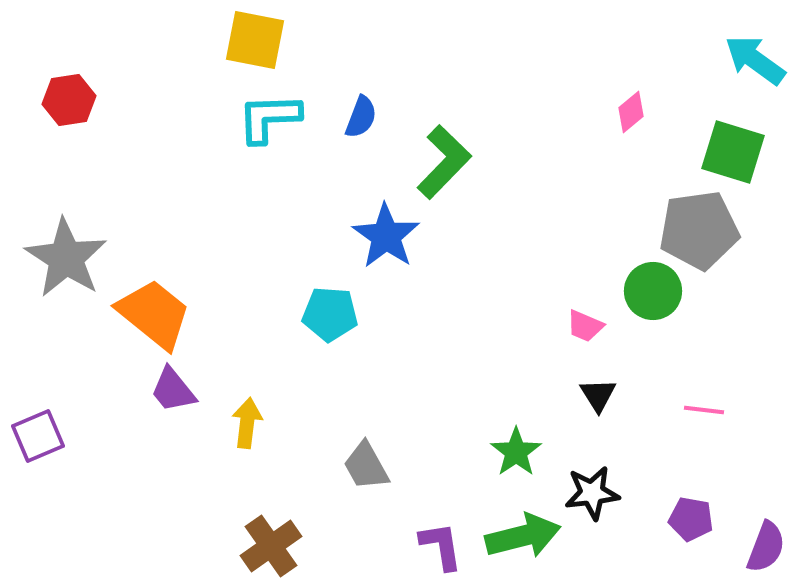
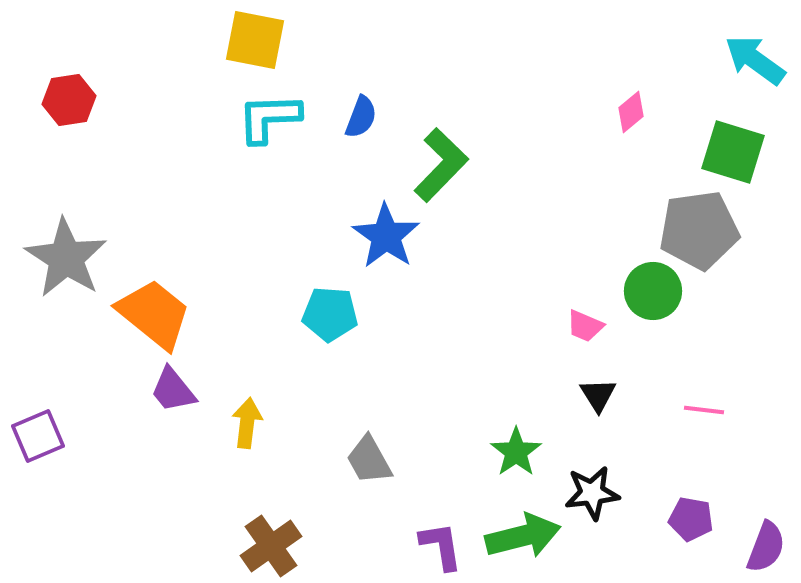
green L-shape: moved 3 px left, 3 px down
gray trapezoid: moved 3 px right, 6 px up
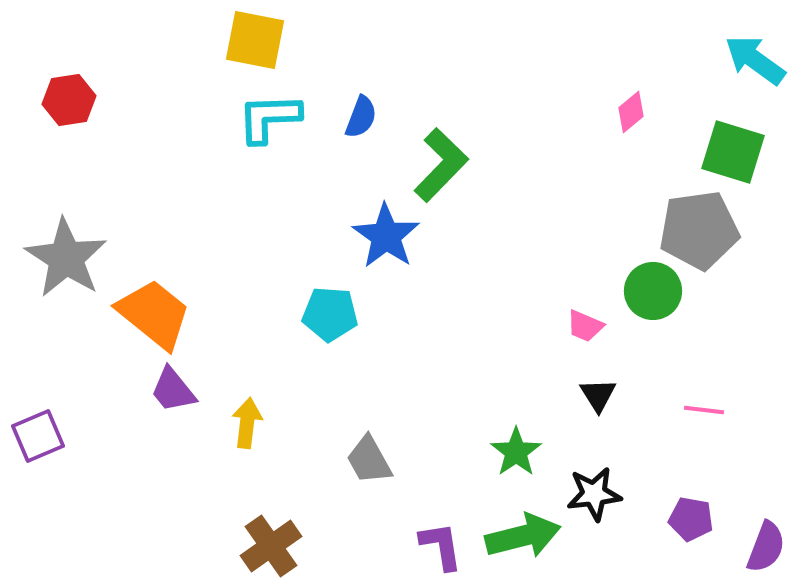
black star: moved 2 px right, 1 px down
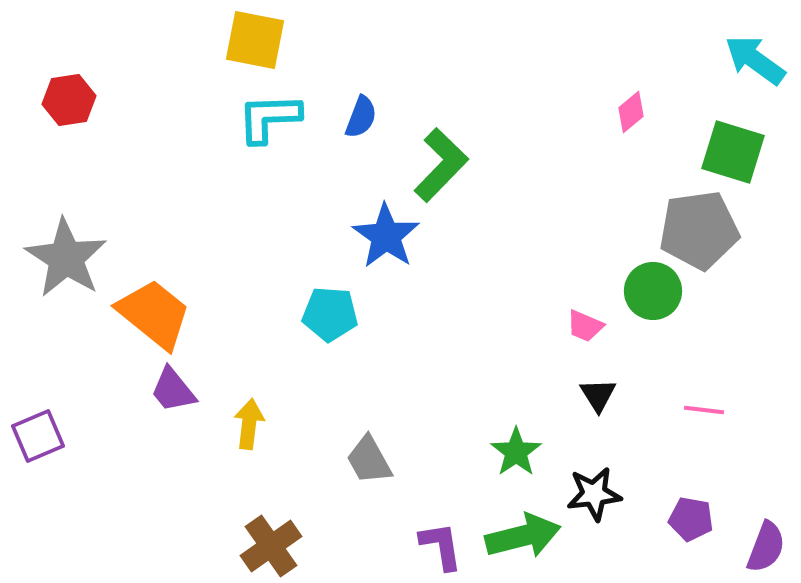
yellow arrow: moved 2 px right, 1 px down
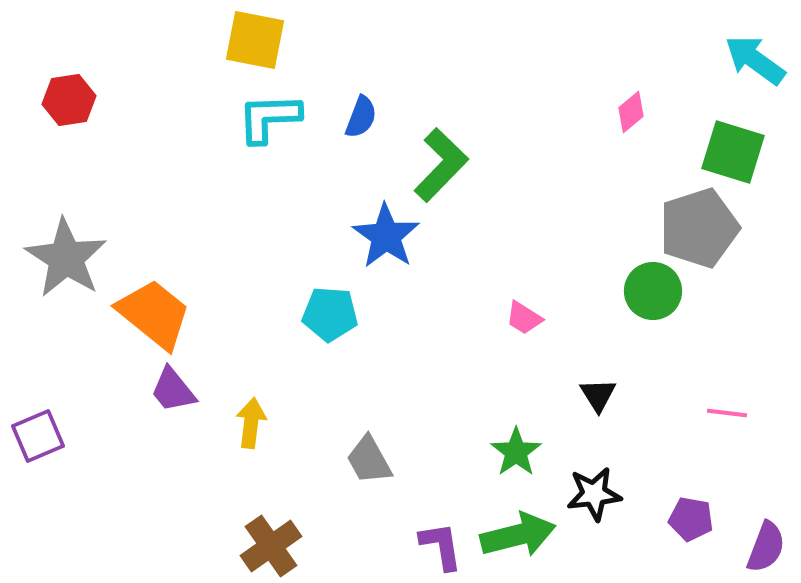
gray pentagon: moved 2 px up; rotated 10 degrees counterclockwise
pink trapezoid: moved 61 px left, 8 px up; rotated 9 degrees clockwise
pink line: moved 23 px right, 3 px down
yellow arrow: moved 2 px right, 1 px up
green arrow: moved 5 px left, 1 px up
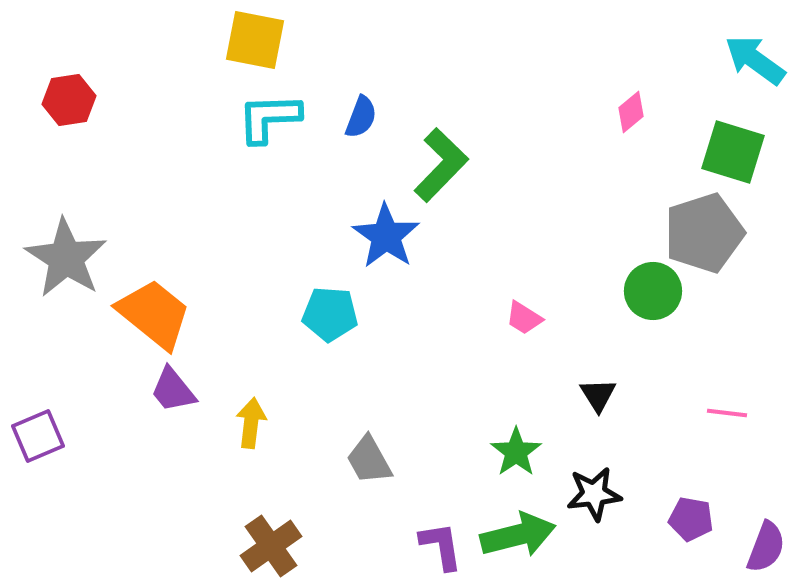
gray pentagon: moved 5 px right, 5 px down
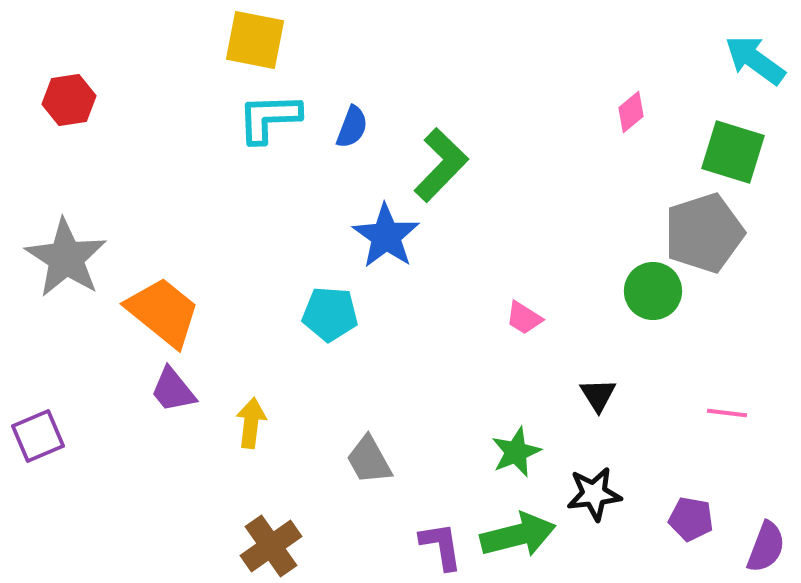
blue semicircle: moved 9 px left, 10 px down
orange trapezoid: moved 9 px right, 2 px up
green star: rotated 12 degrees clockwise
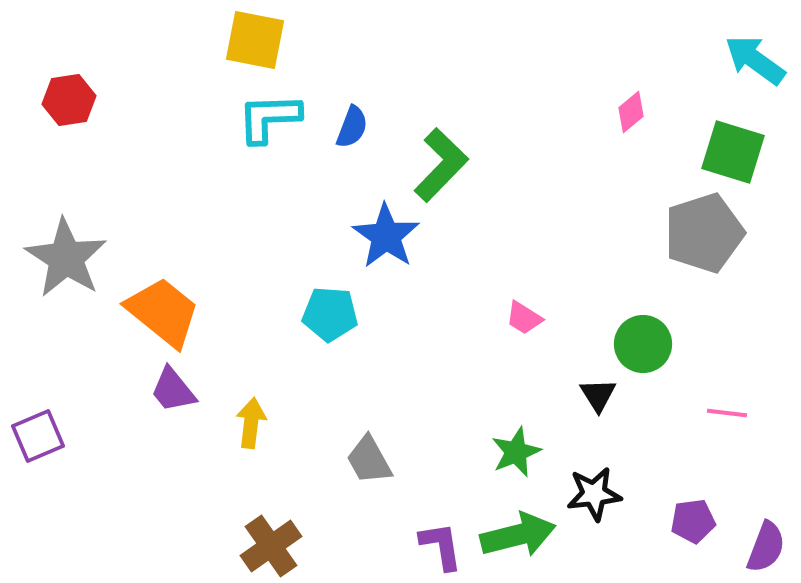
green circle: moved 10 px left, 53 px down
purple pentagon: moved 2 px right, 2 px down; rotated 18 degrees counterclockwise
